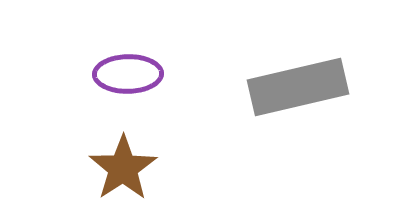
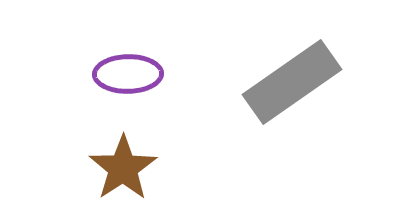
gray rectangle: moved 6 px left, 5 px up; rotated 22 degrees counterclockwise
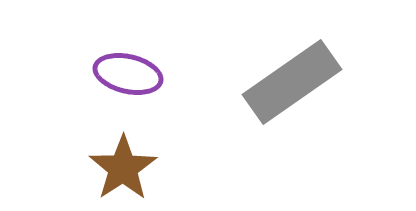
purple ellipse: rotated 14 degrees clockwise
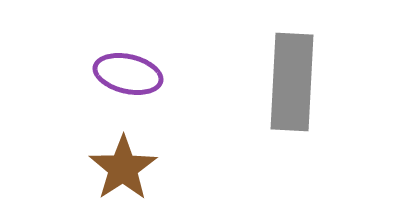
gray rectangle: rotated 52 degrees counterclockwise
